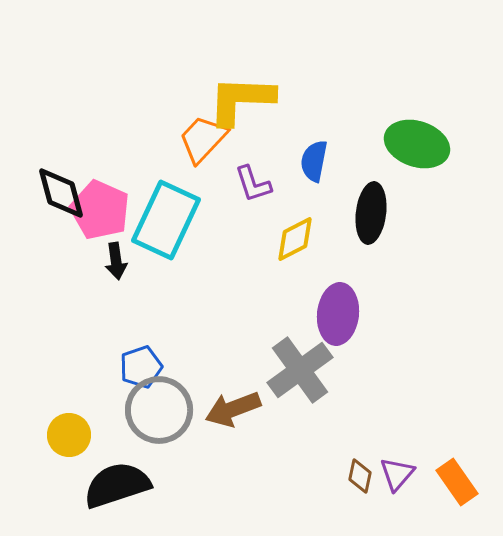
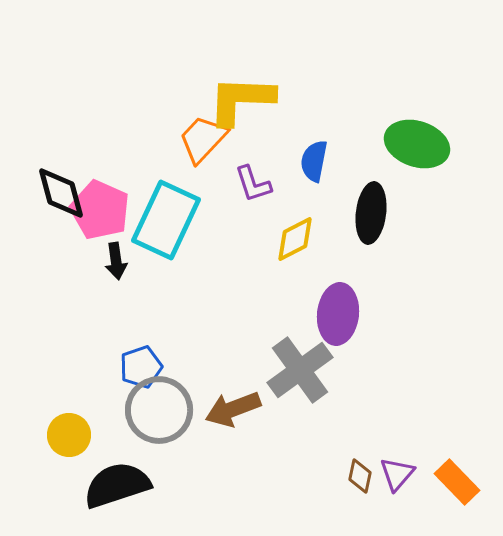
orange rectangle: rotated 9 degrees counterclockwise
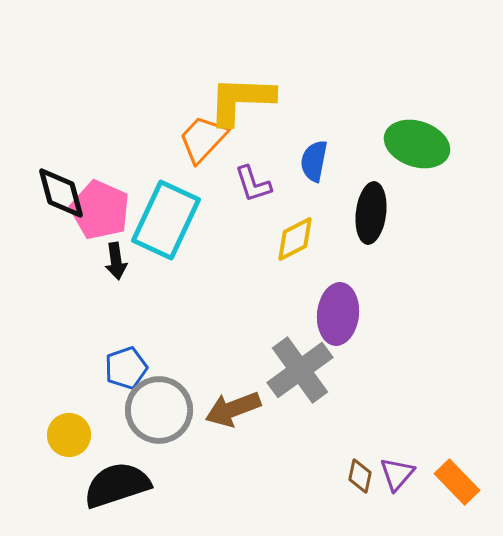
blue pentagon: moved 15 px left, 1 px down
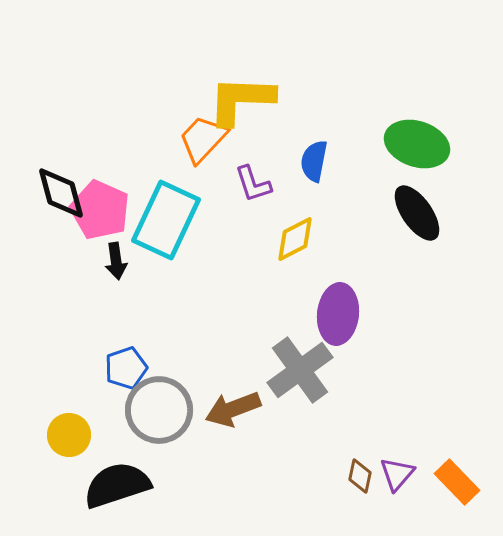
black ellipse: moved 46 px right; rotated 42 degrees counterclockwise
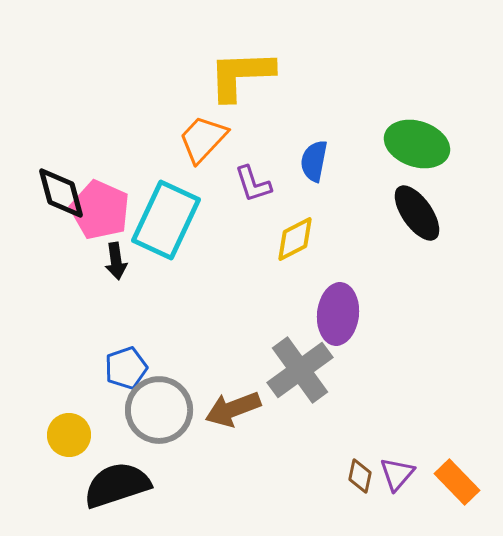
yellow L-shape: moved 25 px up; rotated 4 degrees counterclockwise
